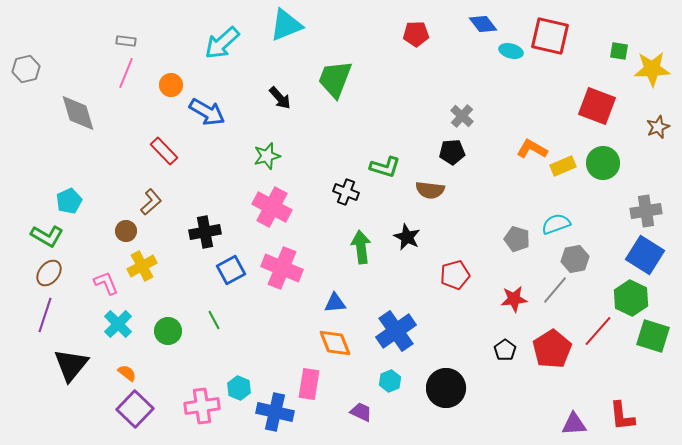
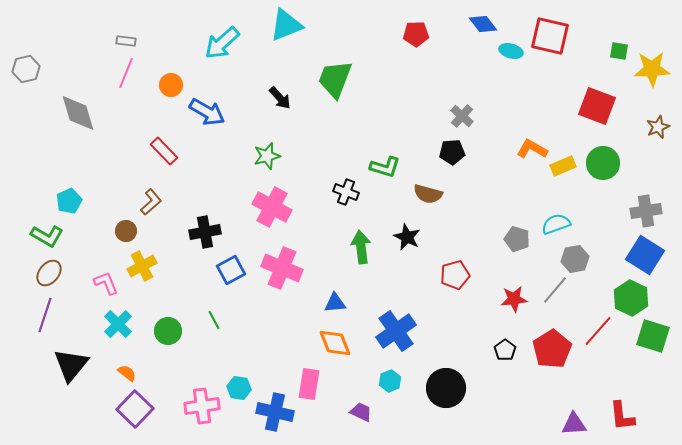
brown semicircle at (430, 190): moved 2 px left, 4 px down; rotated 8 degrees clockwise
cyan hexagon at (239, 388): rotated 15 degrees counterclockwise
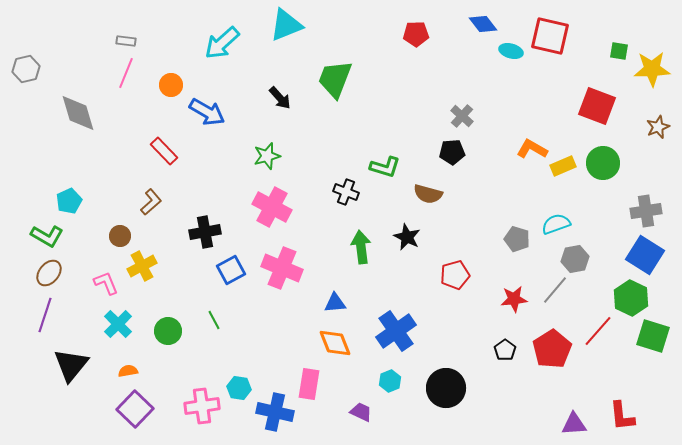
brown circle at (126, 231): moved 6 px left, 5 px down
orange semicircle at (127, 373): moved 1 px right, 2 px up; rotated 48 degrees counterclockwise
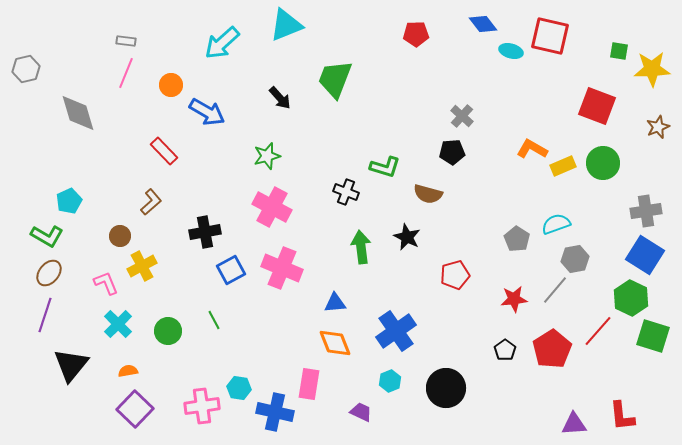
gray pentagon at (517, 239): rotated 15 degrees clockwise
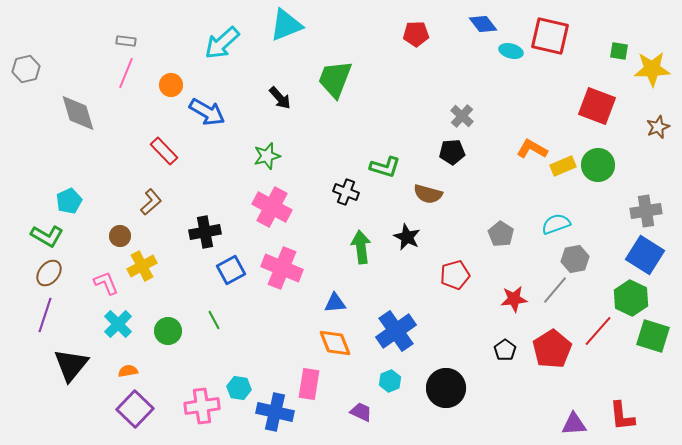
green circle at (603, 163): moved 5 px left, 2 px down
gray pentagon at (517, 239): moved 16 px left, 5 px up
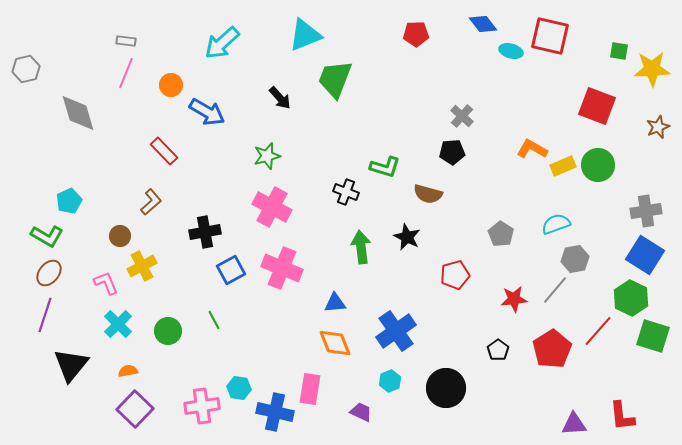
cyan triangle at (286, 25): moved 19 px right, 10 px down
black pentagon at (505, 350): moved 7 px left
pink rectangle at (309, 384): moved 1 px right, 5 px down
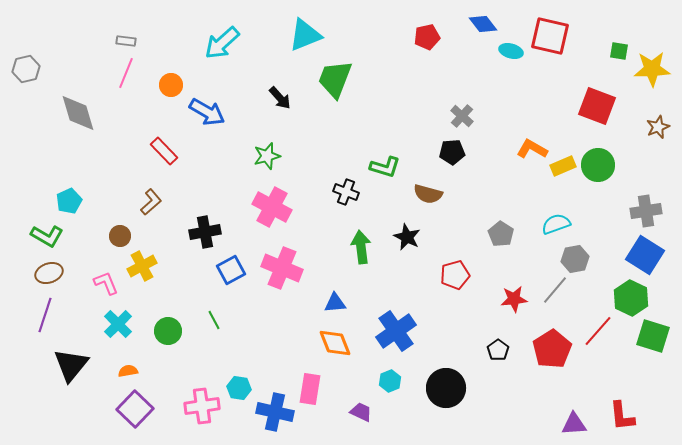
red pentagon at (416, 34): moved 11 px right, 3 px down; rotated 10 degrees counterclockwise
brown ellipse at (49, 273): rotated 32 degrees clockwise
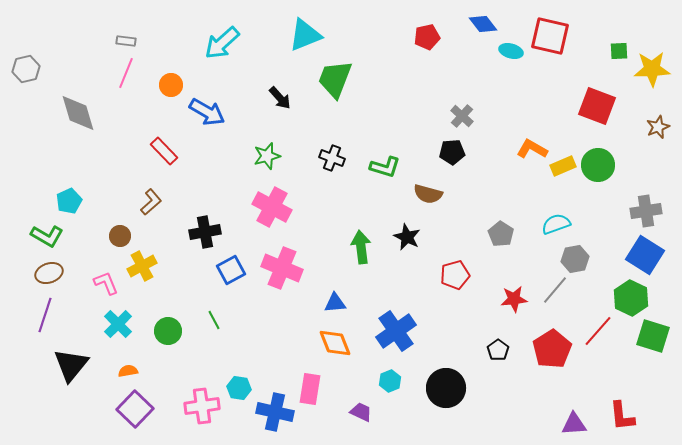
green square at (619, 51): rotated 12 degrees counterclockwise
black cross at (346, 192): moved 14 px left, 34 px up
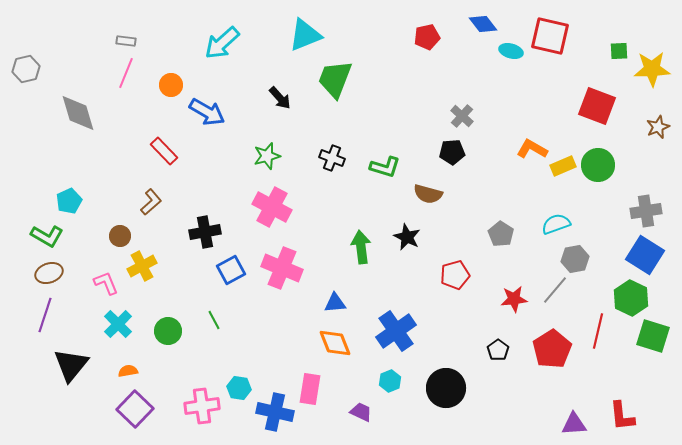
red line at (598, 331): rotated 28 degrees counterclockwise
